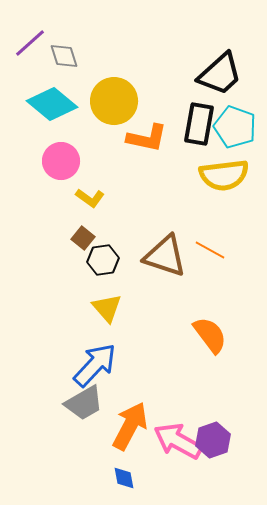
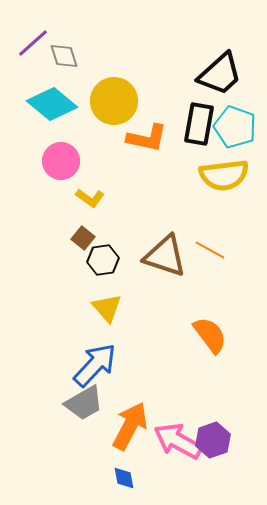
purple line: moved 3 px right
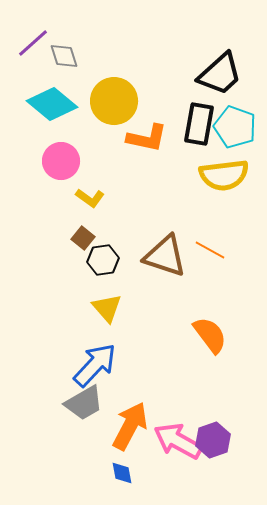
blue diamond: moved 2 px left, 5 px up
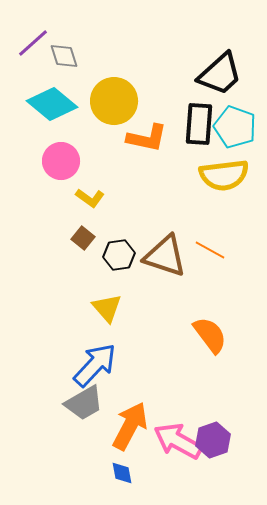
black rectangle: rotated 6 degrees counterclockwise
black hexagon: moved 16 px right, 5 px up
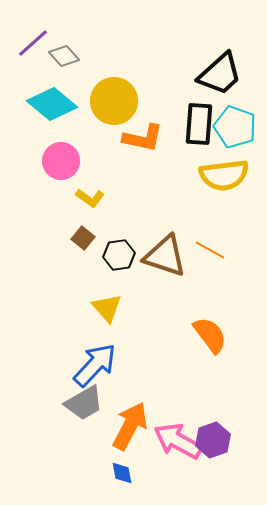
gray diamond: rotated 24 degrees counterclockwise
orange L-shape: moved 4 px left
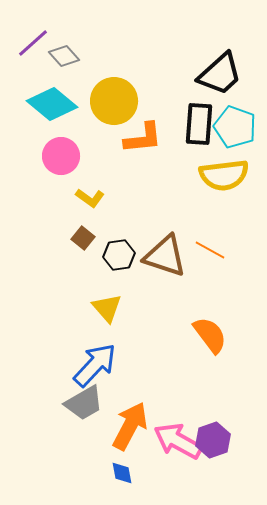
orange L-shape: rotated 18 degrees counterclockwise
pink circle: moved 5 px up
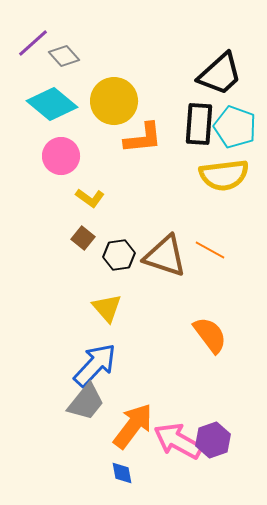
gray trapezoid: moved 2 px right, 1 px up; rotated 21 degrees counterclockwise
orange arrow: moved 3 px right; rotated 9 degrees clockwise
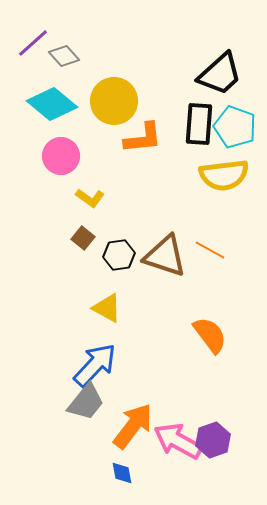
yellow triangle: rotated 20 degrees counterclockwise
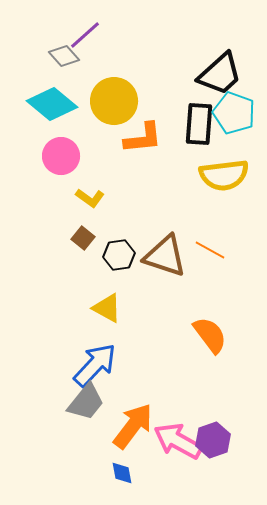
purple line: moved 52 px right, 8 px up
cyan pentagon: moved 1 px left, 14 px up
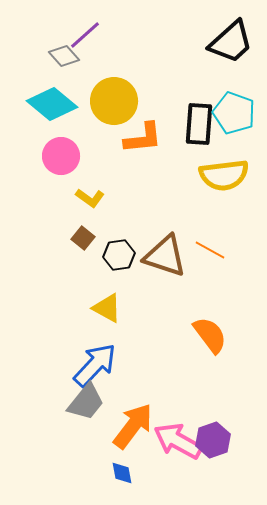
black trapezoid: moved 11 px right, 32 px up
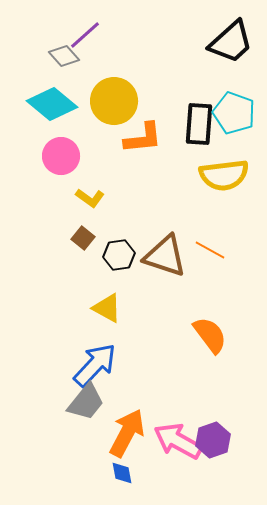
orange arrow: moved 6 px left, 7 px down; rotated 9 degrees counterclockwise
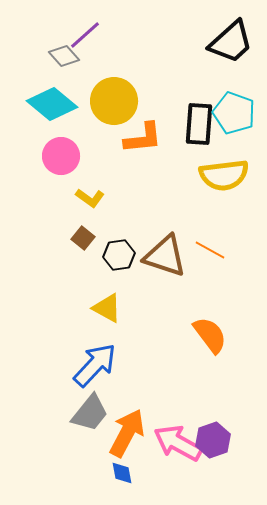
gray trapezoid: moved 4 px right, 11 px down
pink arrow: moved 2 px down
